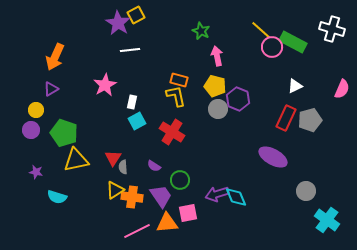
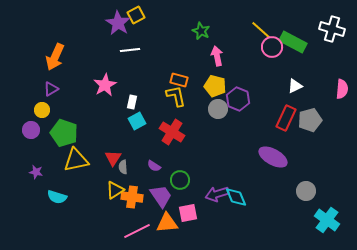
pink semicircle at (342, 89): rotated 18 degrees counterclockwise
yellow circle at (36, 110): moved 6 px right
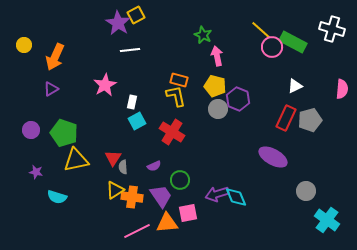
green star at (201, 31): moved 2 px right, 4 px down
yellow circle at (42, 110): moved 18 px left, 65 px up
purple semicircle at (154, 166): rotated 56 degrees counterclockwise
